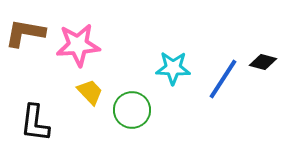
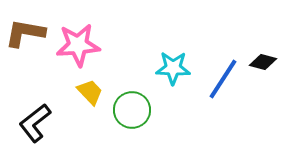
black L-shape: rotated 45 degrees clockwise
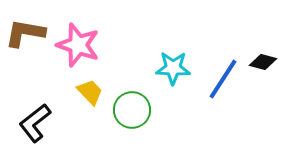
pink star: rotated 24 degrees clockwise
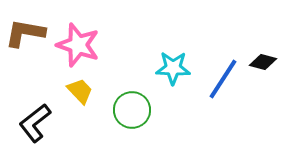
yellow trapezoid: moved 10 px left, 1 px up
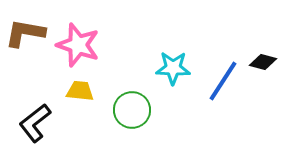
blue line: moved 2 px down
yellow trapezoid: rotated 40 degrees counterclockwise
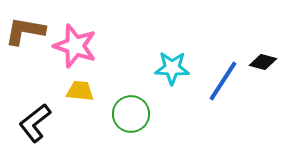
brown L-shape: moved 2 px up
pink star: moved 3 px left, 1 px down
cyan star: moved 1 px left
green circle: moved 1 px left, 4 px down
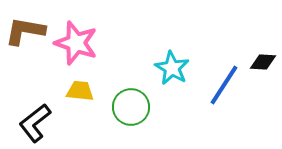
pink star: moved 1 px right, 3 px up
black diamond: rotated 12 degrees counterclockwise
cyan star: rotated 28 degrees clockwise
blue line: moved 1 px right, 4 px down
green circle: moved 7 px up
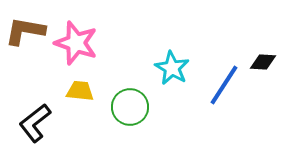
green circle: moved 1 px left
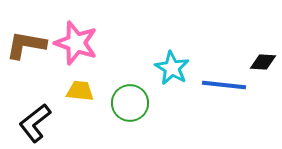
brown L-shape: moved 1 px right, 14 px down
blue line: rotated 63 degrees clockwise
green circle: moved 4 px up
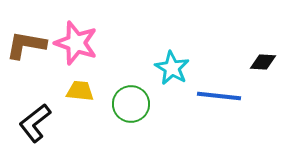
blue line: moved 5 px left, 11 px down
green circle: moved 1 px right, 1 px down
